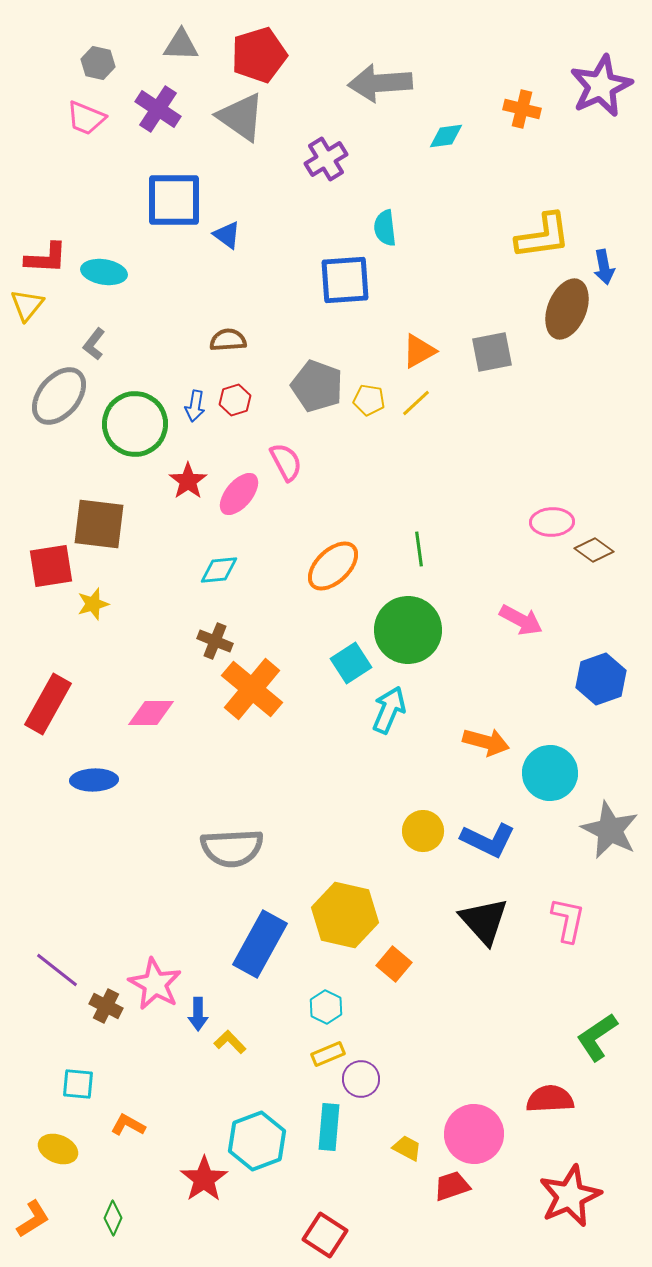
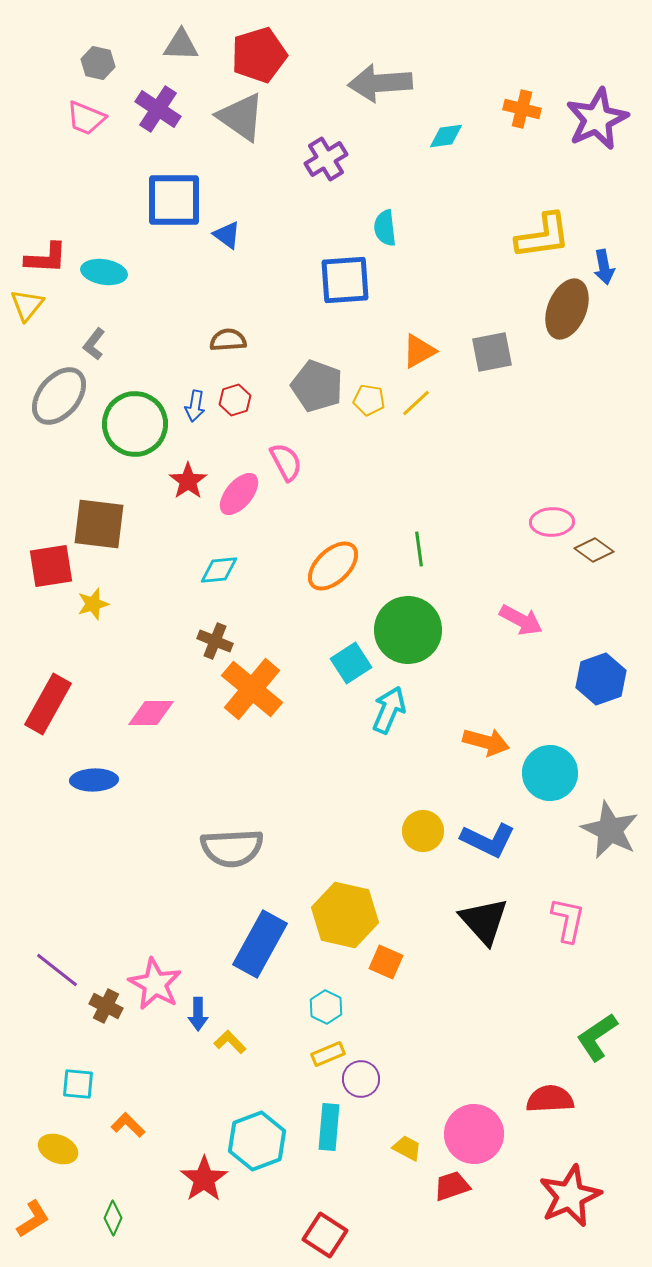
purple star at (601, 86): moved 4 px left, 33 px down
orange square at (394, 964): moved 8 px left, 2 px up; rotated 16 degrees counterclockwise
orange L-shape at (128, 1125): rotated 16 degrees clockwise
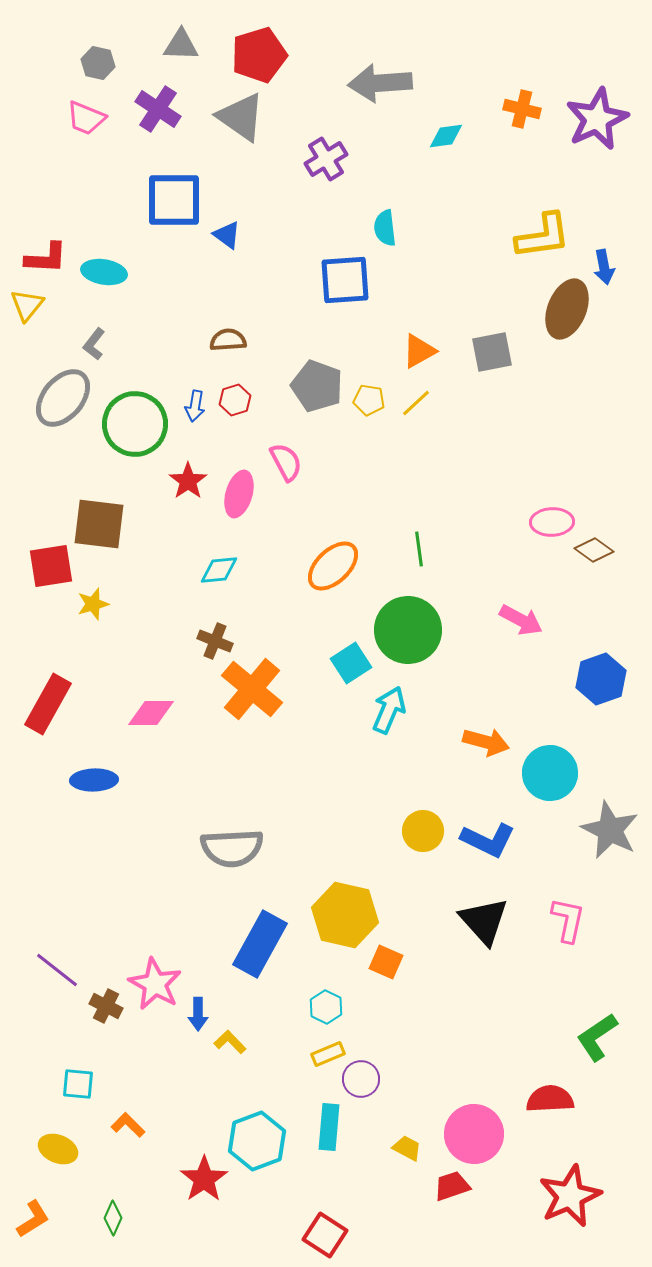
gray ellipse at (59, 396): moved 4 px right, 2 px down
pink ellipse at (239, 494): rotated 24 degrees counterclockwise
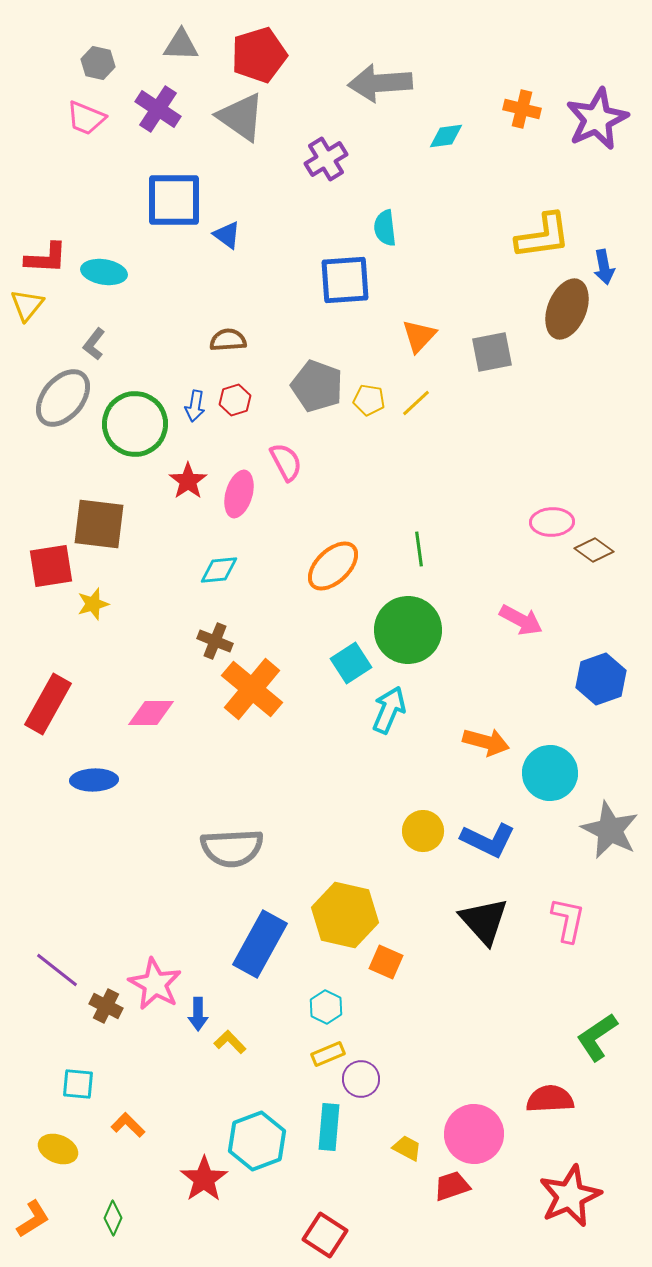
orange triangle at (419, 351): moved 15 px up; rotated 18 degrees counterclockwise
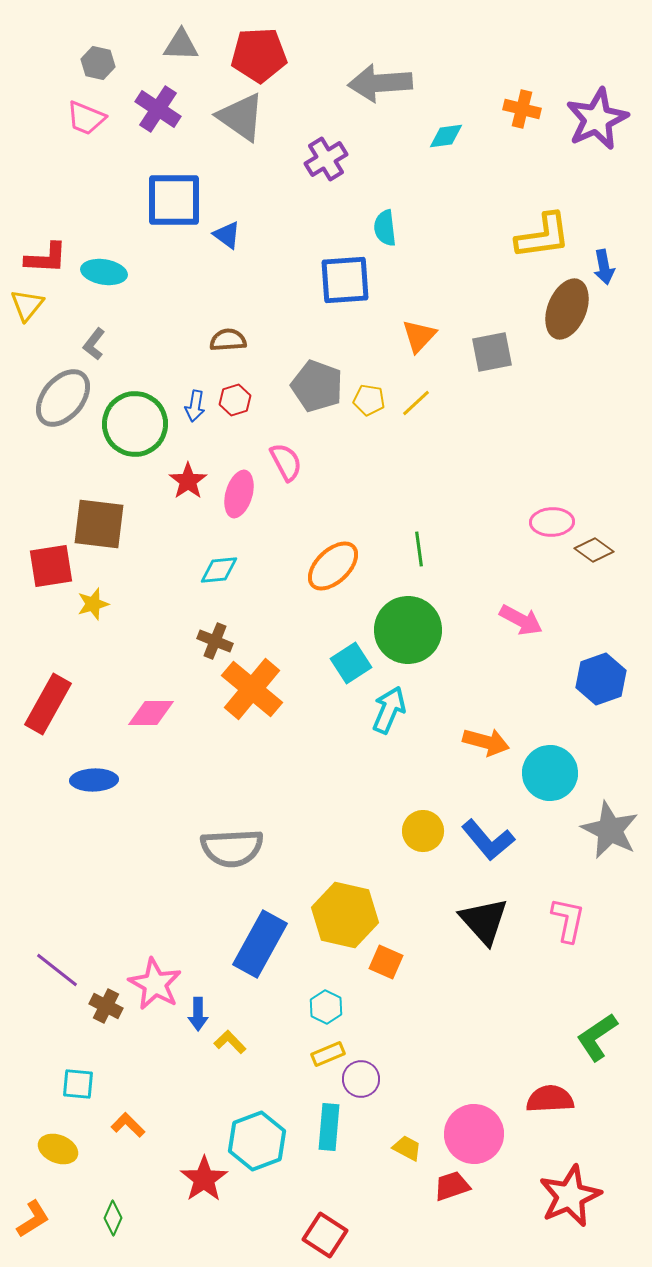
red pentagon at (259, 55): rotated 14 degrees clockwise
blue L-shape at (488, 840): rotated 24 degrees clockwise
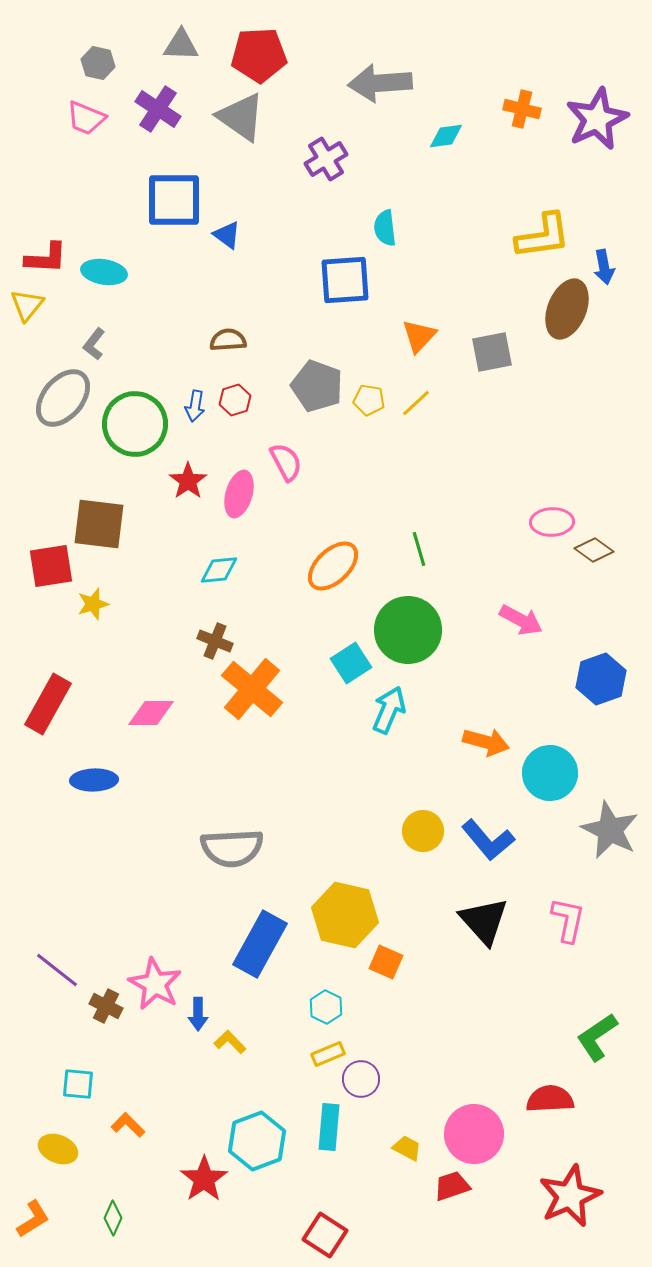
green line at (419, 549): rotated 8 degrees counterclockwise
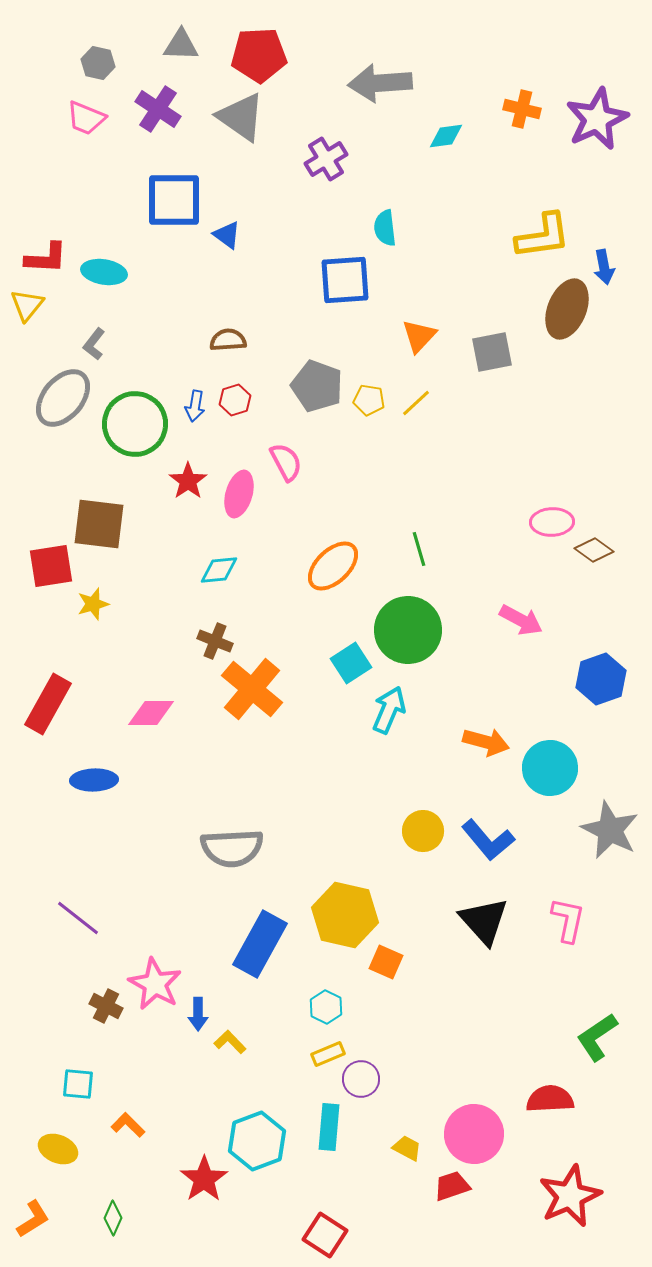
cyan circle at (550, 773): moved 5 px up
purple line at (57, 970): moved 21 px right, 52 px up
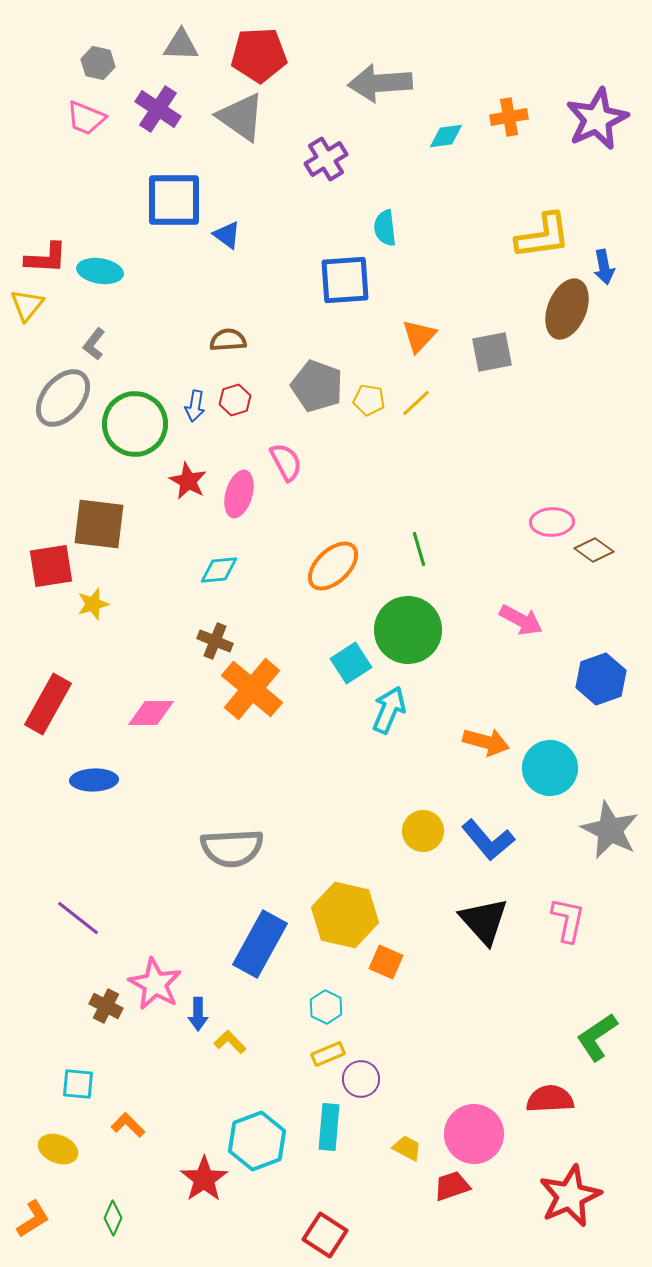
orange cross at (522, 109): moved 13 px left, 8 px down; rotated 24 degrees counterclockwise
cyan ellipse at (104, 272): moved 4 px left, 1 px up
red star at (188, 481): rotated 9 degrees counterclockwise
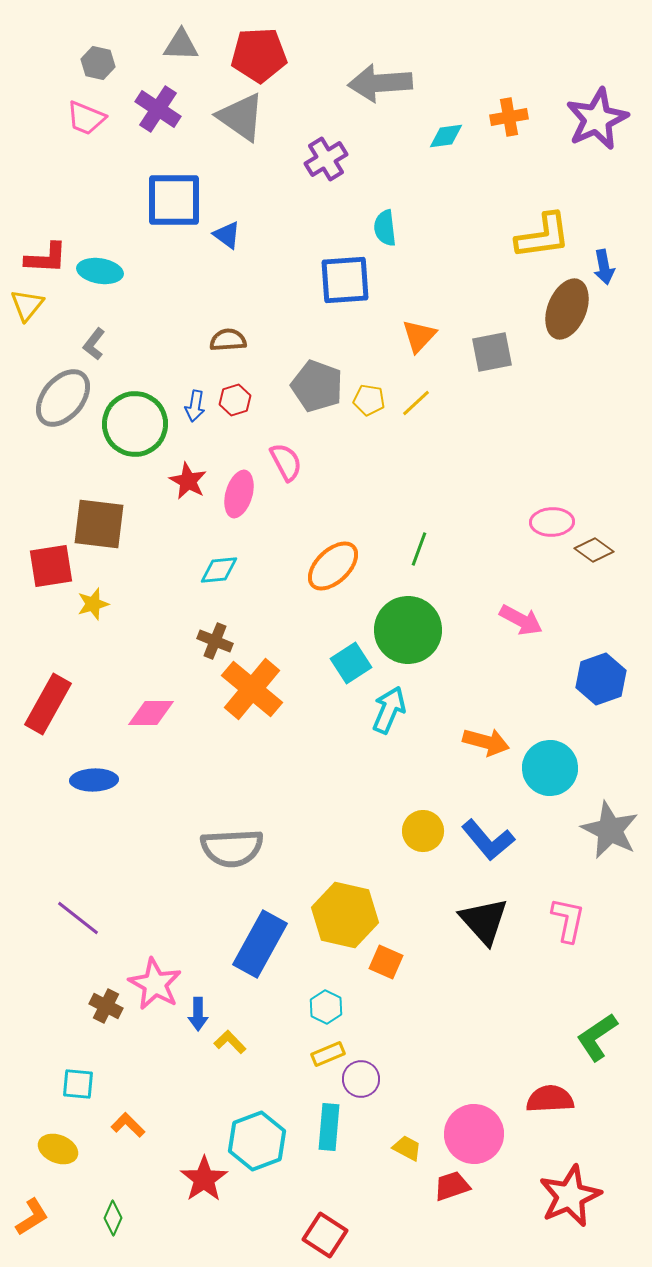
green line at (419, 549): rotated 36 degrees clockwise
orange L-shape at (33, 1219): moved 1 px left, 2 px up
